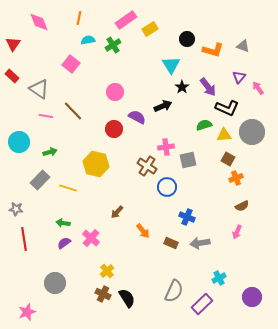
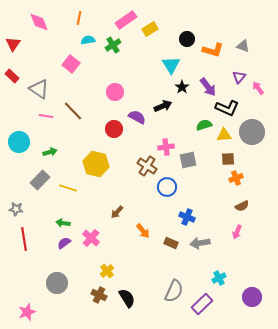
brown square at (228, 159): rotated 32 degrees counterclockwise
gray circle at (55, 283): moved 2 px right
brown cross at (103, 294): moved 4 px left, 1 px down
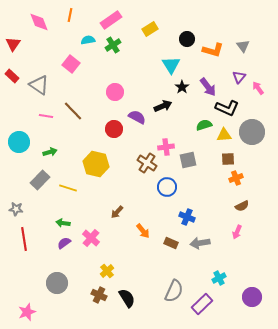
orange line at (79, 18): moved 9 px left, 3 px up
pink rectangle at (126, 20): moved 15 px left
gray triangle at (243, 46): rotated 32 degrees clockwise
gray triangle at (39, 89): moved 4 px up
brown cross at (147, 166): moved 3 px up
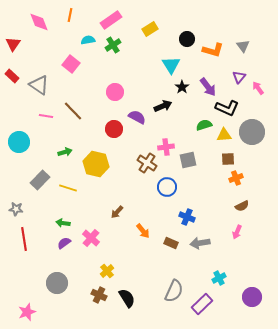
green arrow at (50, 152): moved 15 px right
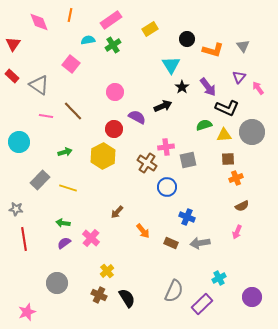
yellow hexagon at (96, 164): moved 7 px right, 8 px up; rotated 20 degrees clockwise
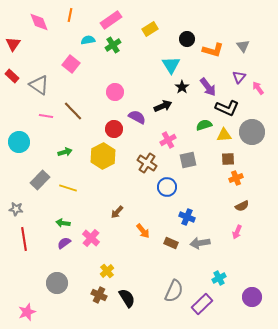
pink cross at (166, 147): moved 2 px right, 7 px up; rotated 21 degrees counterclockwise
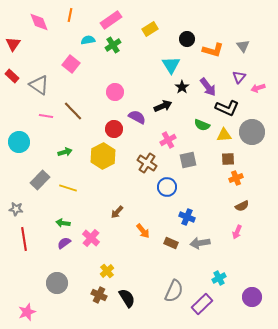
pink arrow at (258, 88): rotated 72 degrees counterclockwise
green semicircle at (204, 125): moved 2 px left; rotated 140 degrees counterclockwise
